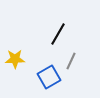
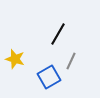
yellow star: rotated 18 degrees clockwise
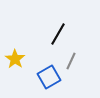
yellow star: rotated 18 degrees clockwise
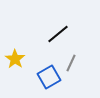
black line: rotated 20 degrees clockwise
gray line: moved 2 px down
